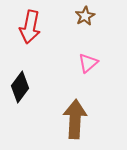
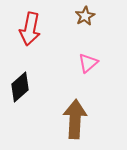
red arrow: moved 2 px down
black diamond: rotated 12 degrees clockwise
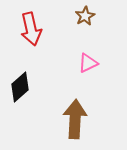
red arrow: moved 1 px right; rotated 24 degrees counterclockwise
pink triangle: rotated 15 degrees clockwise
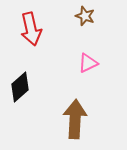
brown star: rotated 24 degrees counterclockwise
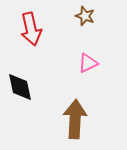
black diamond: rotated 60 degrees counterclockwise
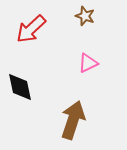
red arrow: rotated 60 degrees clockwise
brown arrow: moved 2 px left, 1 px down; rotated 15 degrees clockwise
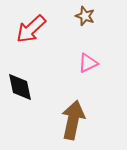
brown arrow: rotated 6 degrees counterclockwise
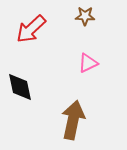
brown star: rotated 18 degrees counterclockwise
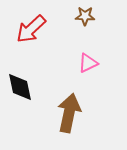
brown arrow: moved 4 px left, 7 px up
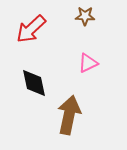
black diamond: moved 14 px right, 4 px up
brown arrow: moved 2 px down
